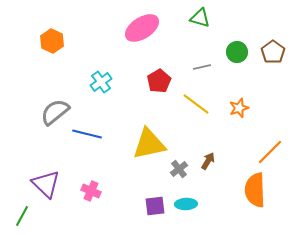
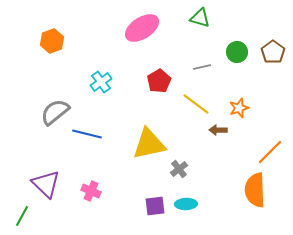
orange hexagon: rotated 15 degrees clockwise
brown arrow: moved 10 px right, 31 px up; rotated 120 degrees counterclockwise
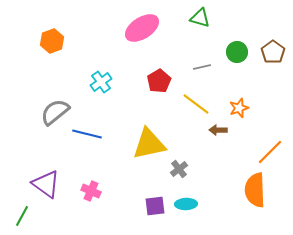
purple triangle: rotated 8 degrees counterclockwise
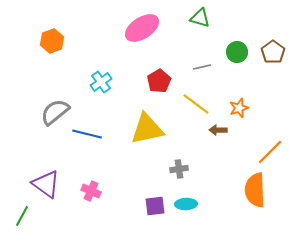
yellow triangle: moved 2 px left, 15 px up
gray cross: rotated 30 degrees clockwise
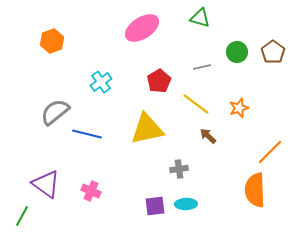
brown arrow: moved 10 px left, 6 px down; rotated 42 degrees clockwise
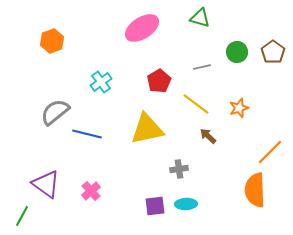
pink cross: rotated 24 degrees clockwise
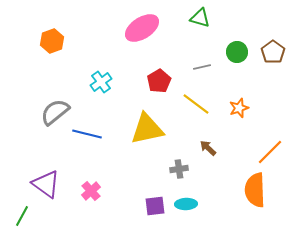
brown arrow: moved 12 px down
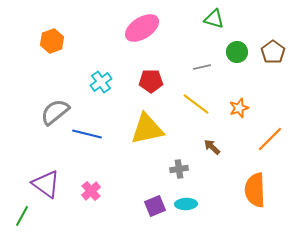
green triangle: moved 14 px right, 1 px down
red pentagon: moved 8 px left; rotated 30 degrees clockwise
brown arrow: moved 4 px right, 1 px up
orange line: moved 13 px up
purple square: rotated 15 degrees counterclockwise
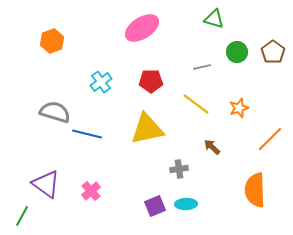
gray semicircle: rotated 56 degrees clockwise
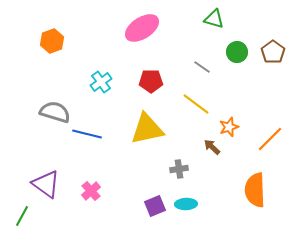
gray line: rotated 48 degrees clockwise
orange star: moved 10 px left, 19 px down
